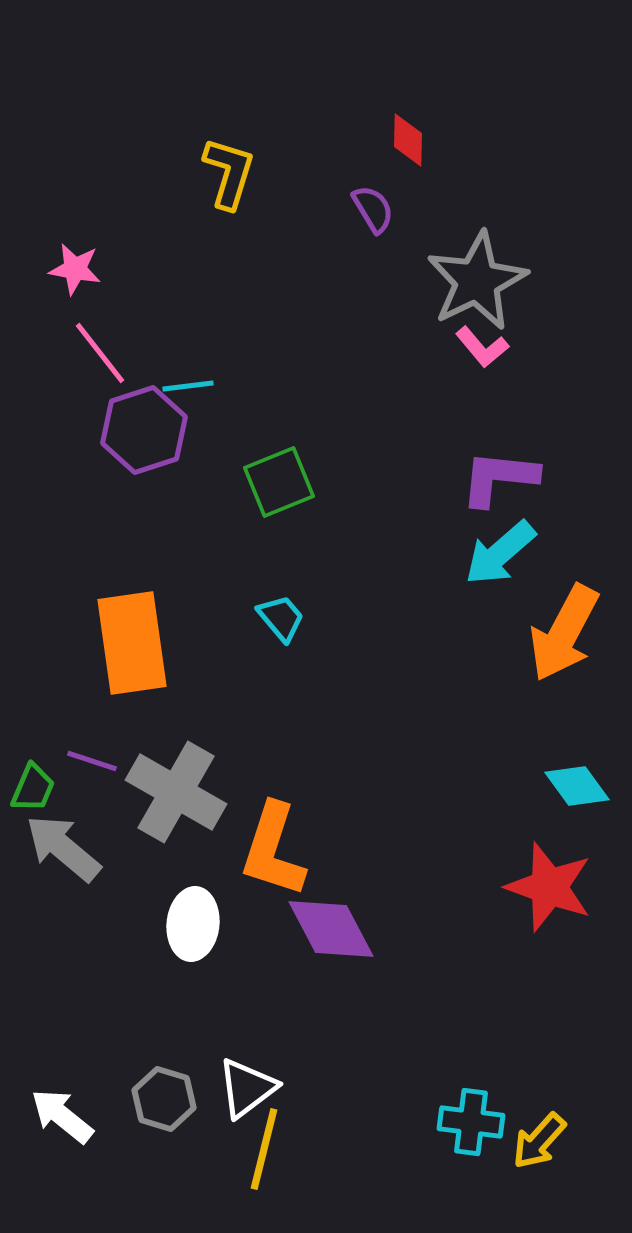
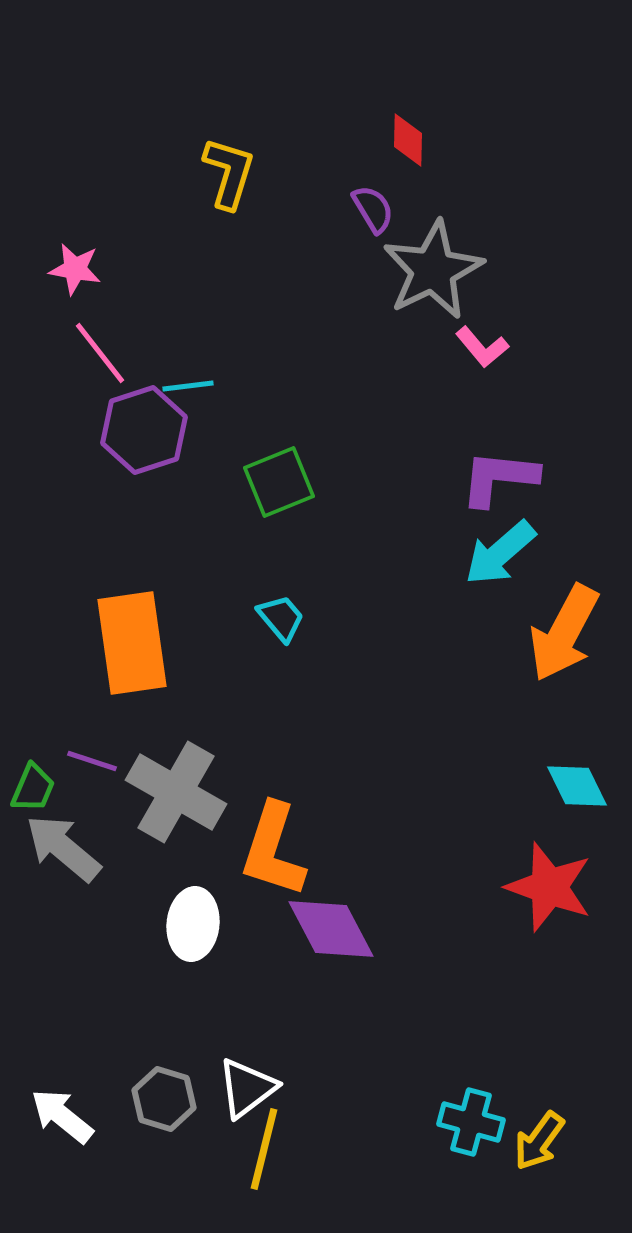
gray star: moved 44 px left, 11 px up
cyan diamond: rotated 10 degrees clockwise
cyan cross: rotated 8 degrees clockwise
yellow arrow: rotated 6 degrees counterclockwise
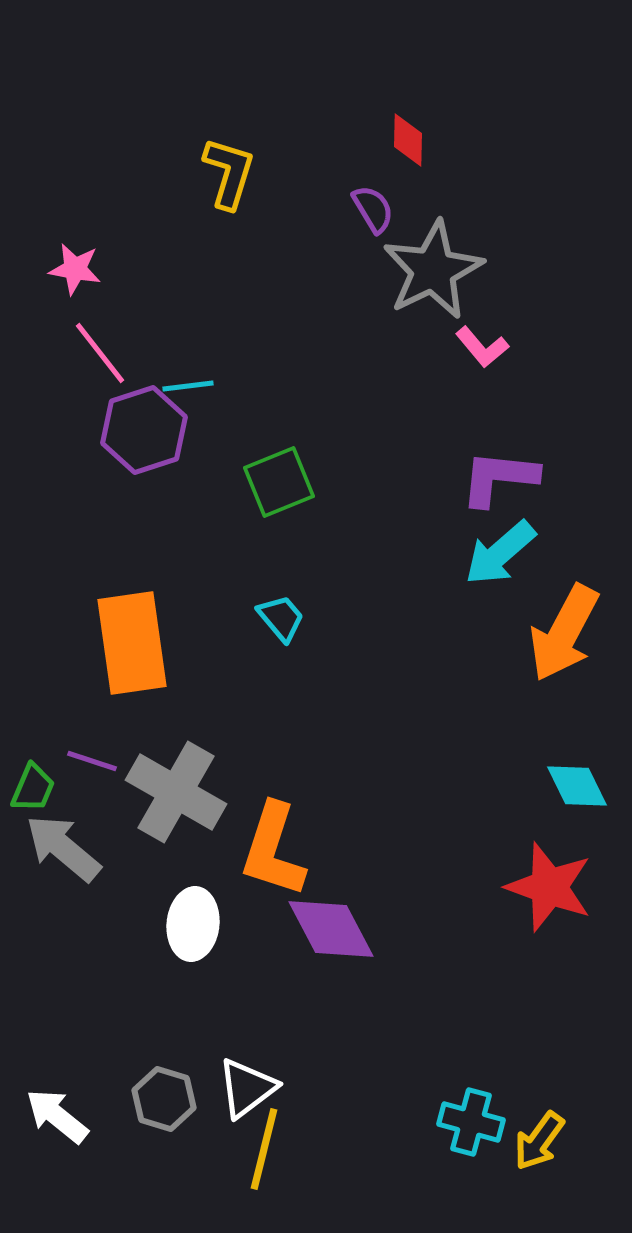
white arrow: moved 5 px left
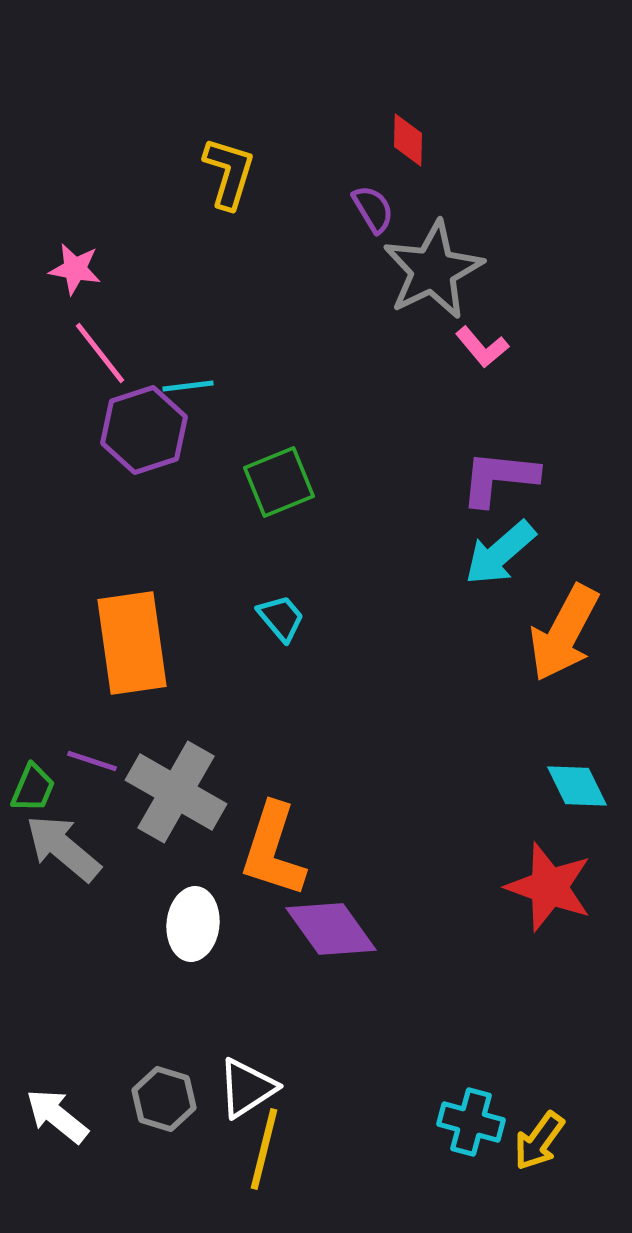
purple diamond: rotated 8 degrees counterclockwise
white triangle: rotated 4 degrees clockwise
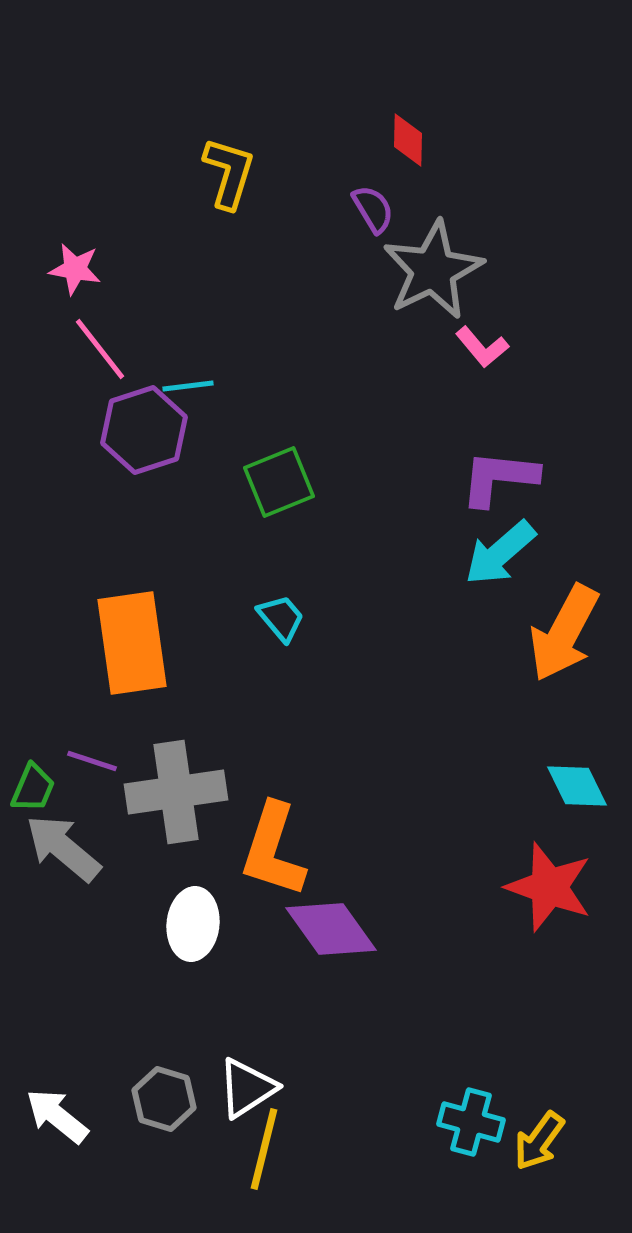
pink line: moved 4 px up
gray cross: rotated 38 degrees counterclockwise
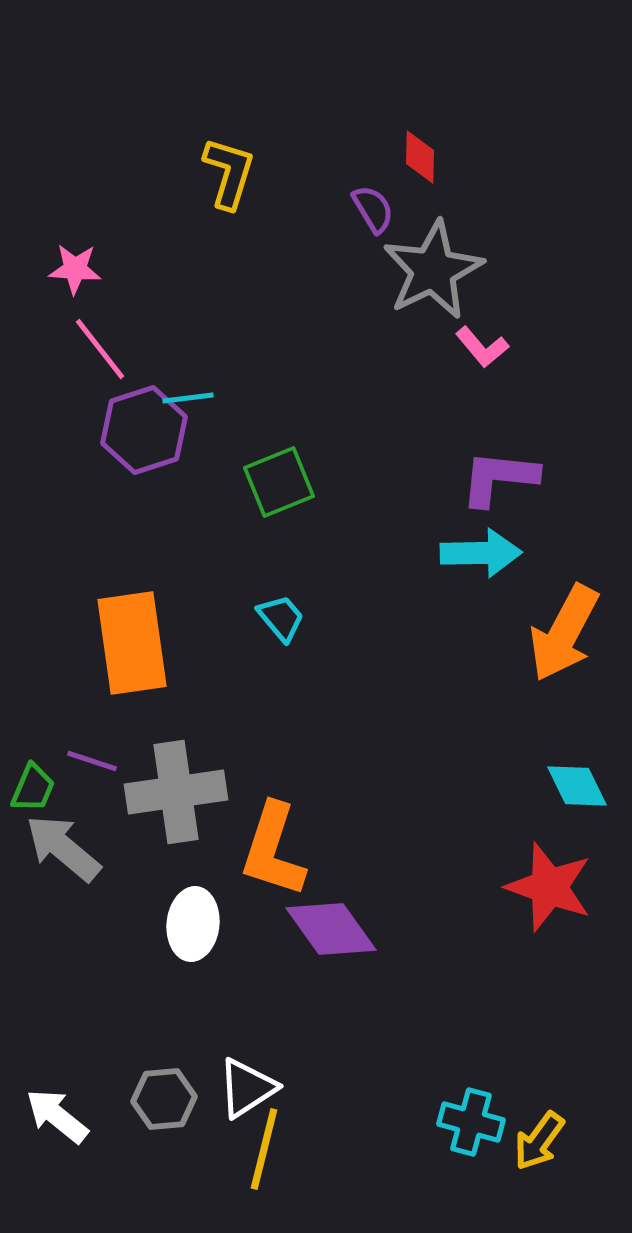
red diamond: moved 12 px right, 17 px down
pink star: rotated 6 degrees counterclockwise
cyan line: moved 12 px down
cyan arrow: moved 19 px left; rotated 140 degrees counterclockwise
gray hexagon: rotated 22 degrees counterclockwise
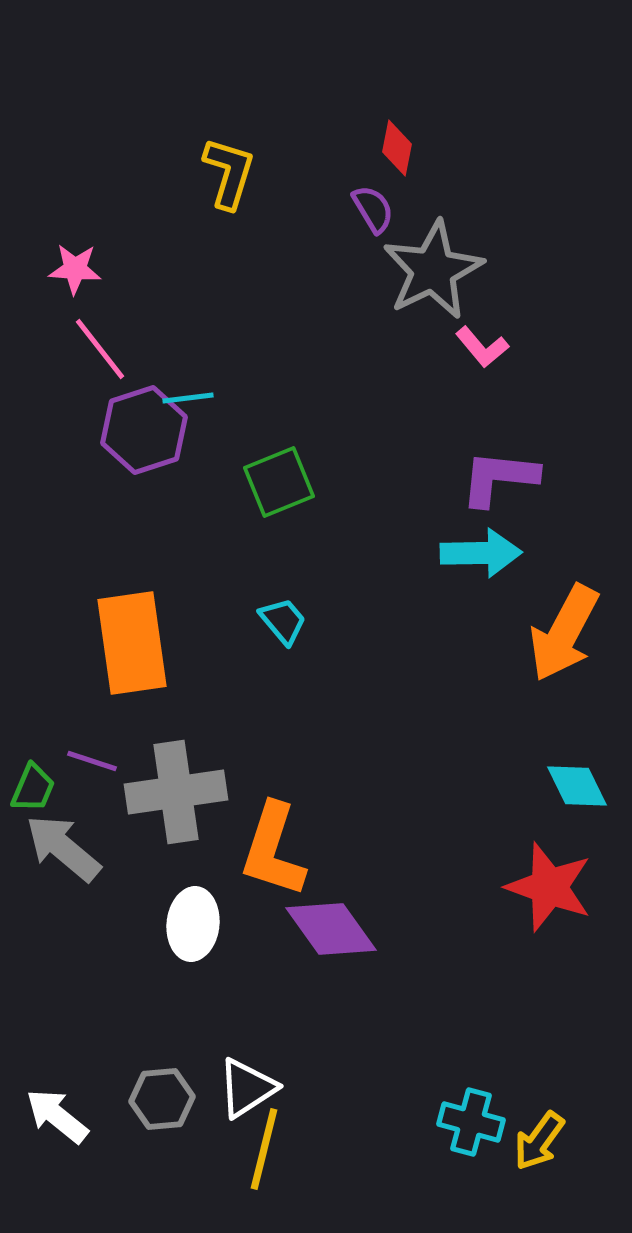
red diamond: moved 23 px left, 9 px up; rotated 10 degrees clockwise
cyan trapezoid: moved 2 px right, 3 px down
gray hexagon: moved 2 px left
